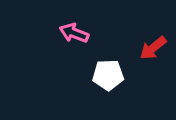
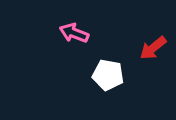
white pentagon: rotated 12 degrees clockwise
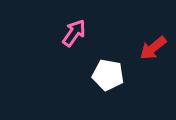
pink arrow: rotated 104 degrees clockwise
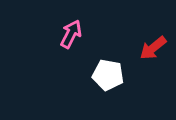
pink arrow: moved 3 px left, 1 px down; rotated 8 degrees counterclockwise
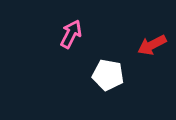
red arrow: moved 1 px left, 3 px up; rotated 12 degrees clockwise
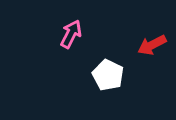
white pentagon: rotated 16 degrees clockwise
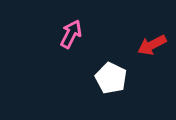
white pentagon: moved 3 px right, 3 px down
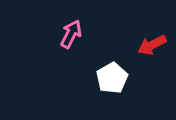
white pentagon: moved 1 px right; rotated 16 degrees clockwise
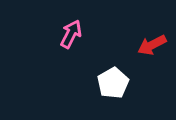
white pentagon: moved 1 px right, 5 px down
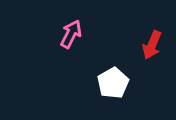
red arrow: rotated 40 degrees counterclockwise
